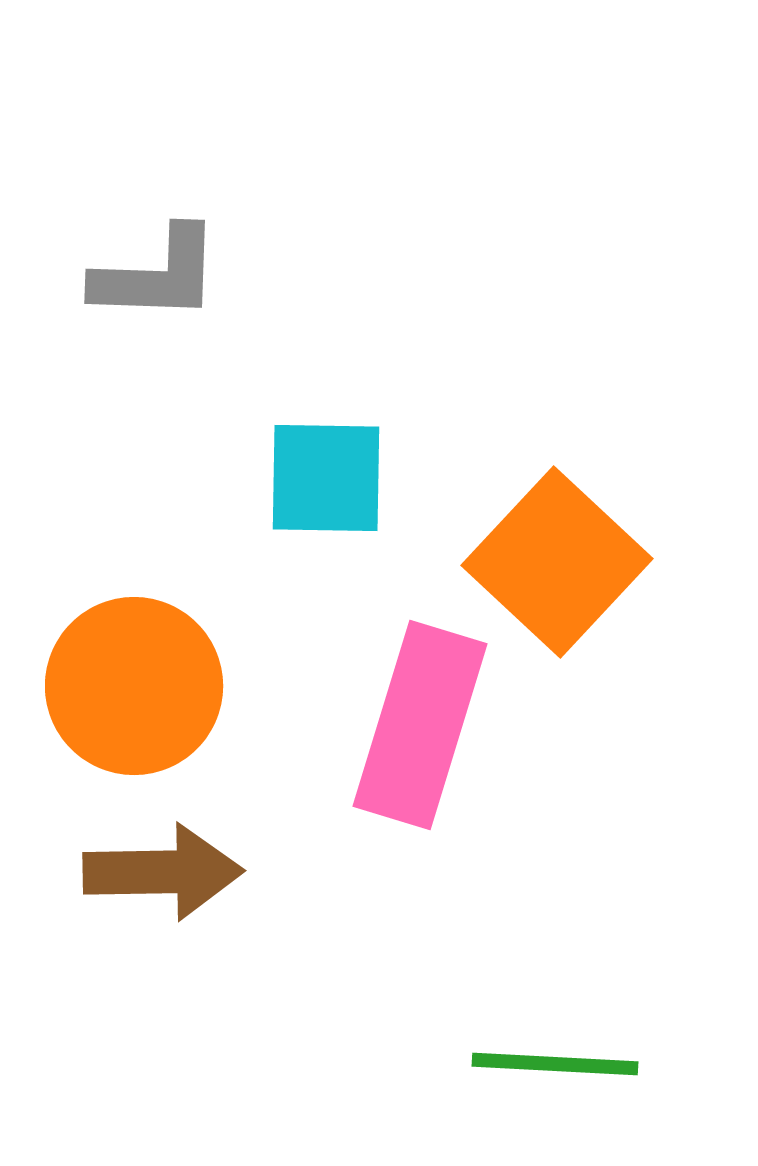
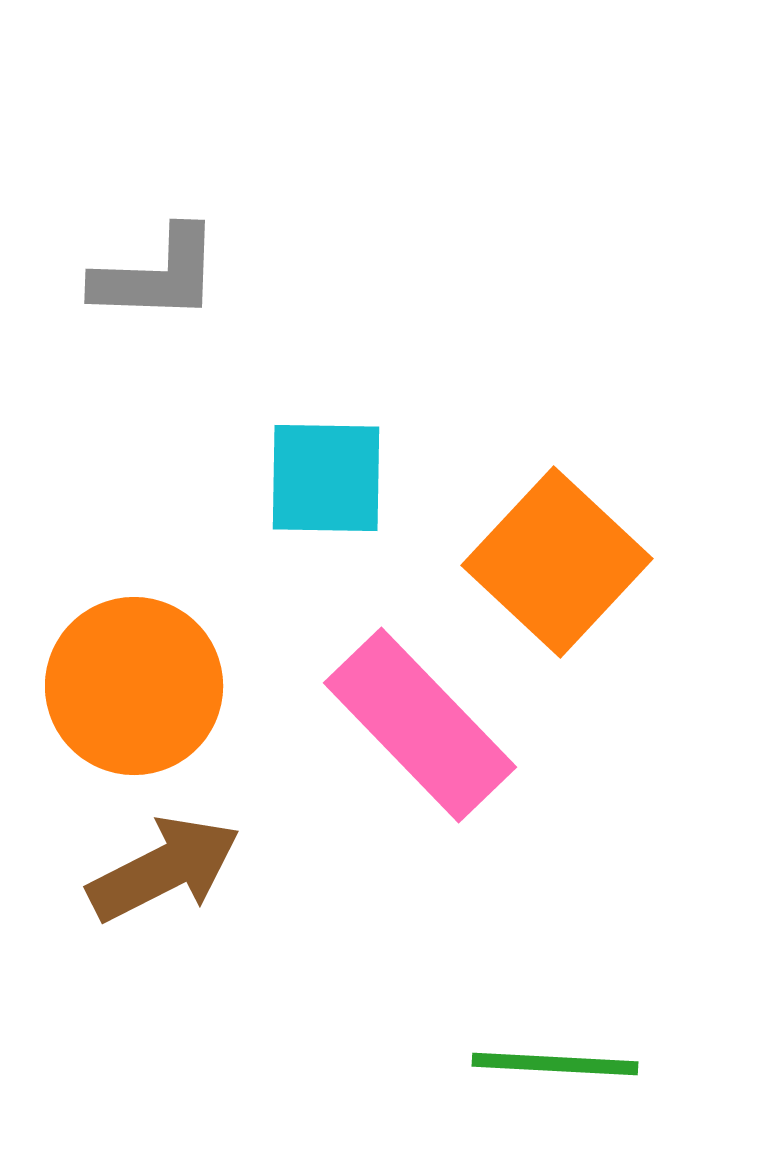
pink rectangle: rotated 61 degrees counterclockwise
brown arrow: moved 1 px right, 3 px up; rotated 26 degrees counterclockwise
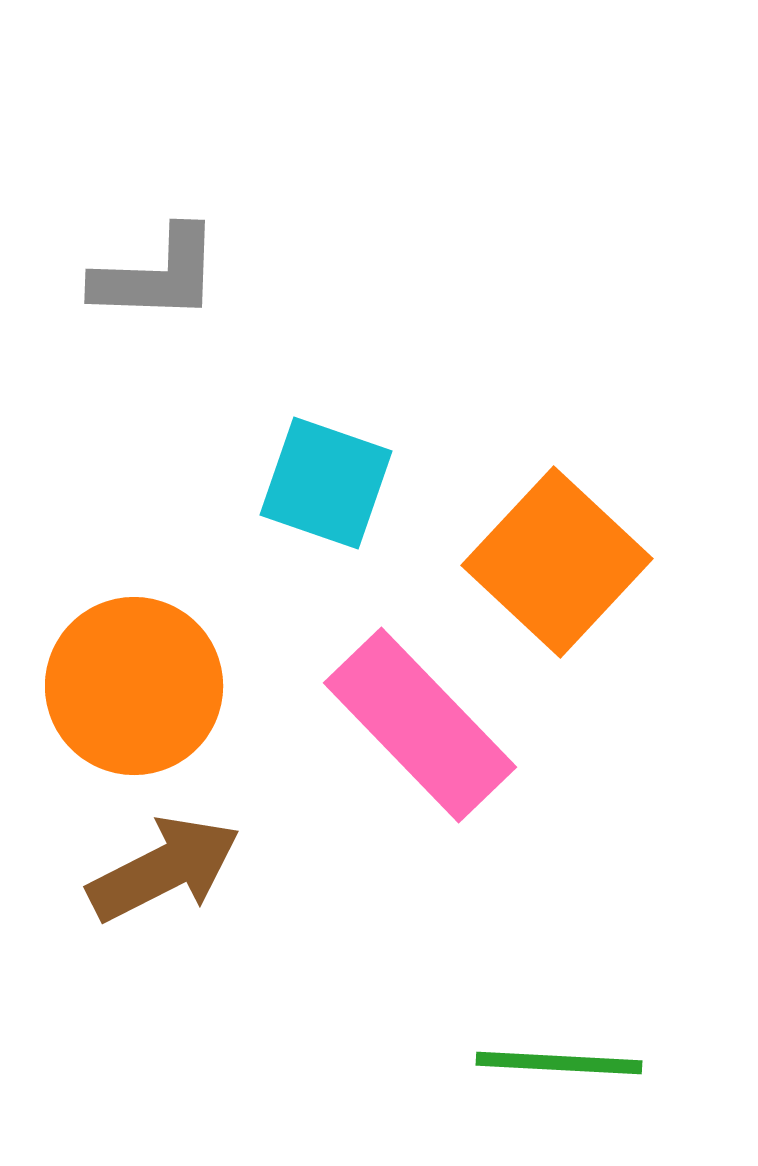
cyan square: moved 5 px down; rotated 18 degrees clockwise
green line: moved 4 px right, 1 px up
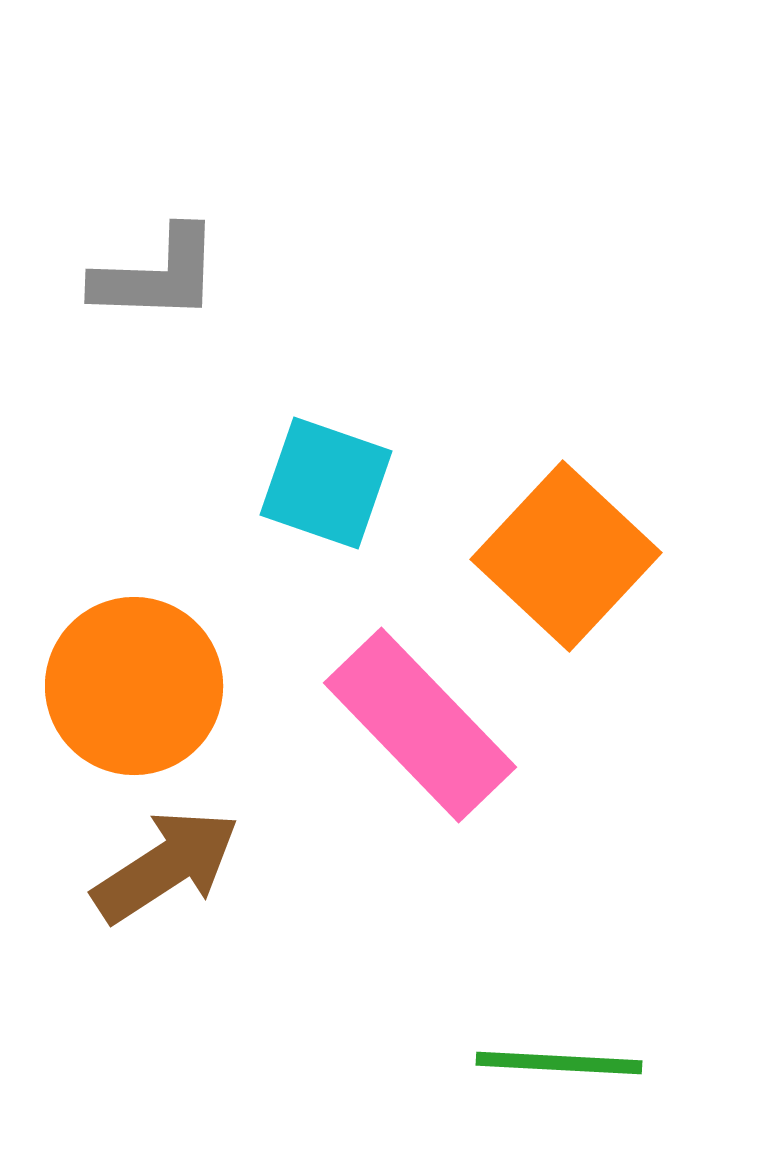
orange square: moved 9 px right, 6 px up
brown arrow: moved 2 px right, 3 px up; rotated 6 degrees counterclockwise
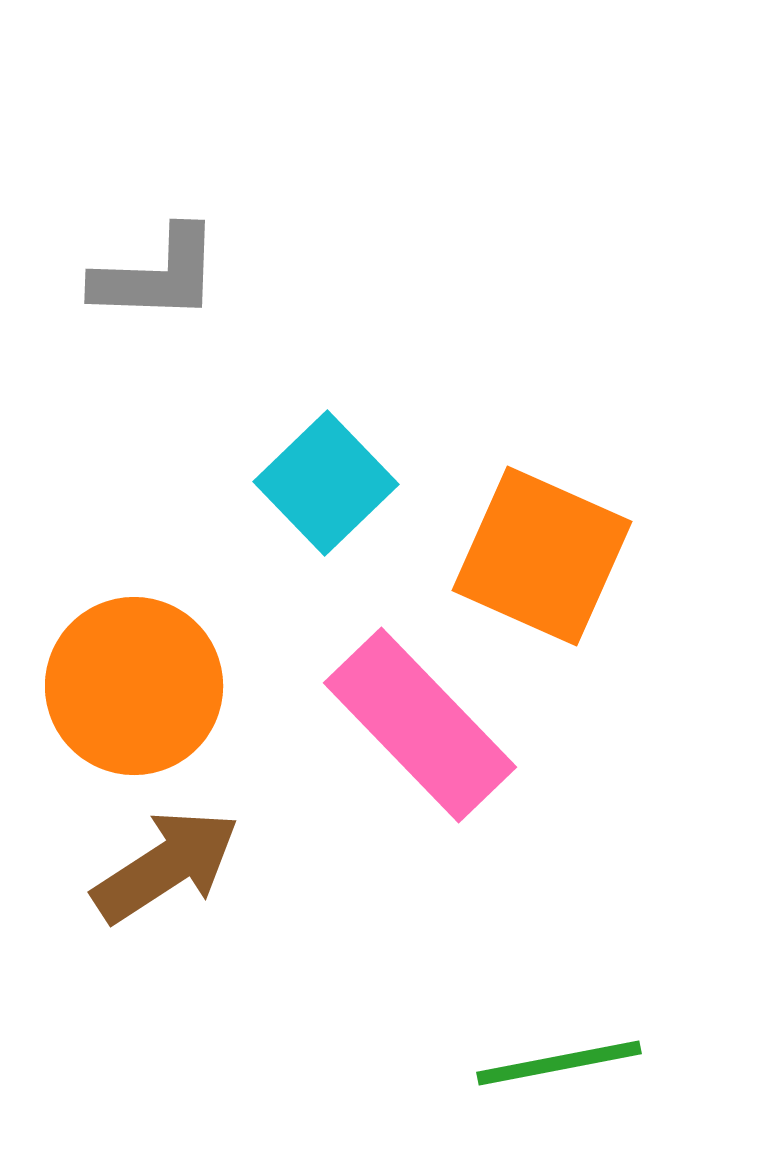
cyan square: rotated 27 degrees clockwise
orange square: moved 24 px left; rotated 19 degrees counterclockwise
green line: rotated 14 degrees counterclockwise
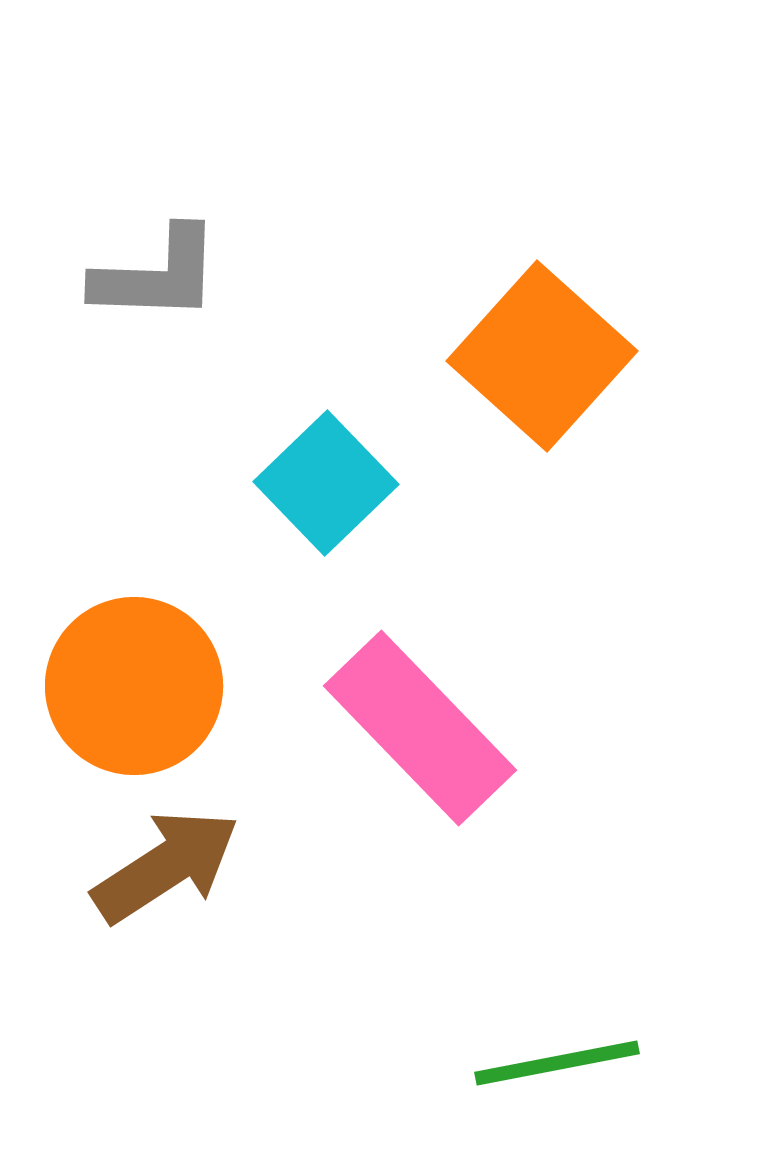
orange square: moved 200 px up; rotated 18 degrees clockwise
pink rectangle: moved 3 px down
green line: moved 2 px left
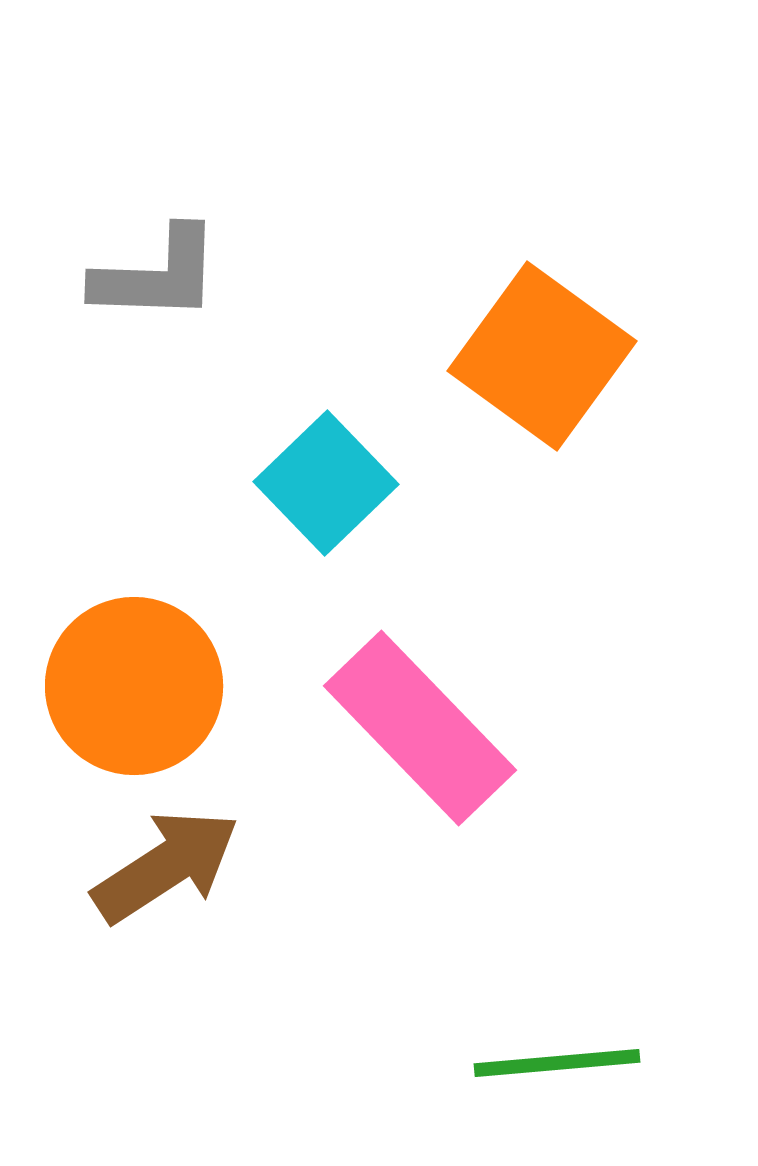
orange square: rotated 6 degrees counterclockwise
green line: rotated 6 degrees clockwise
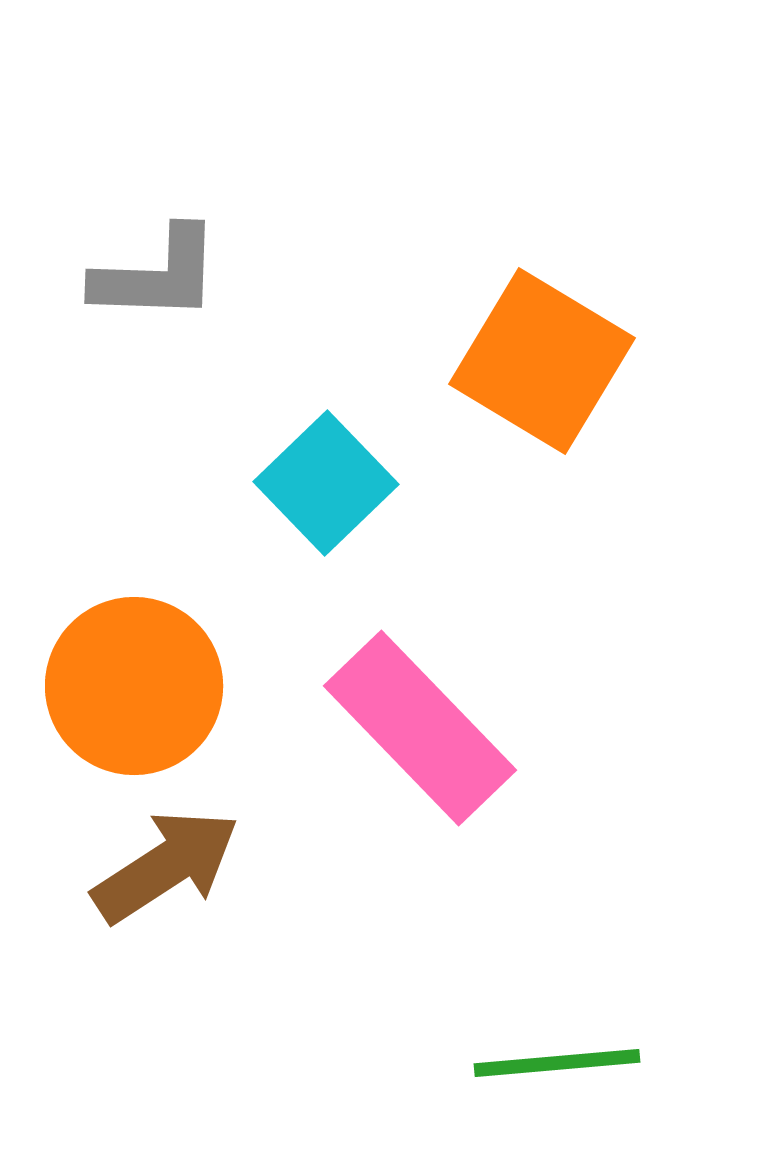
orange square: moved 5 px down; rotated 5 degrees counterclockwise
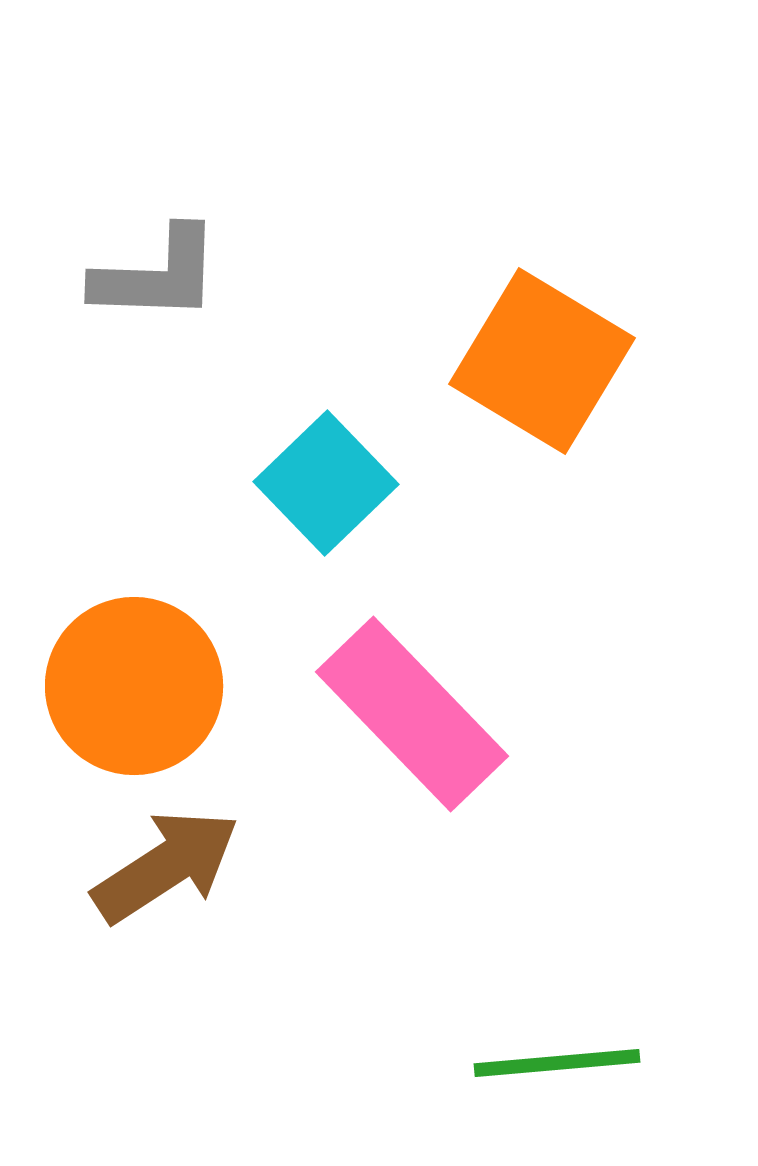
pink rectangle: moved 8 px left, 14 px up
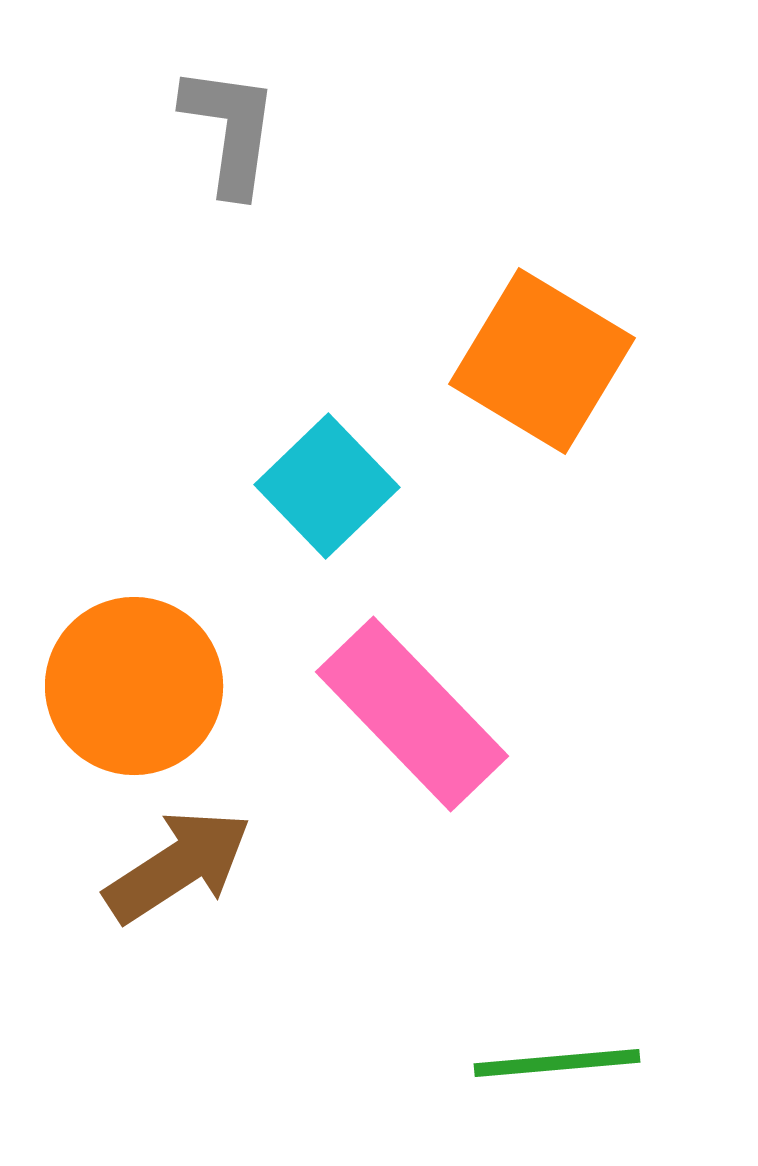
gray L-shape: moved 73 px right, 145 px up; rotated 84 degrees counterclockwise
cyan square: moved 1 px right, 3 px down
brown arrow: moved 12 px right
